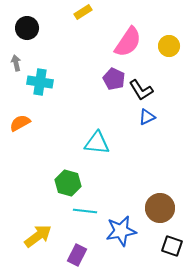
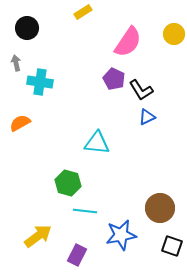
yellow circle: moved 5 px right, 12 px up
blue star: moved 4 px down
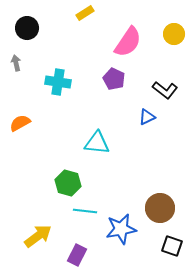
yellow rectangle: moved 2 px right, 1 px down
cyan cross: moved 18 px right
black L-shape: moved 24 px right; rotated 20 degrees counterclockwise
blue star: moved 6 px up
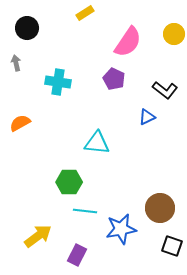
green hexagon: moved 1 px right, 1 px up; rotated 15 degrees counterclockwise
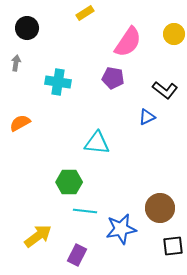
gray arrow: rotated 21 degrees clockwise
purple pentagon: moved 1 px left, 1 px up; rotated 15 degrees counterclockwise
black square: moved 1 px right; rotated 25 degrees counterclockwise
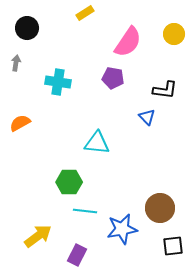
black L-shape: rotated 30 degrees counterclockwise
blue triangle: rotated 48 degrees counterclockwise
blue star: moved 1 px right
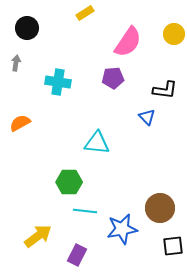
purple pentagon: rotated 15 degrees counterclockwise
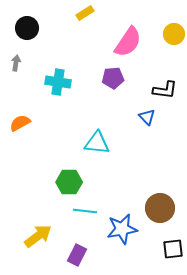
black square: moved 3 px down
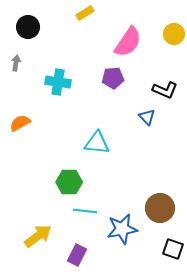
black circle: moved 1 px right, 1 px up
black L-shape: rotated 15 degrees clockwise
black square: rotated 25 degrees clockwise
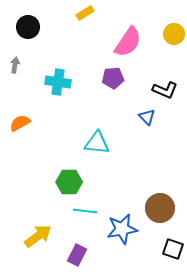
gray arrow: moved 1 px left, 2 px down
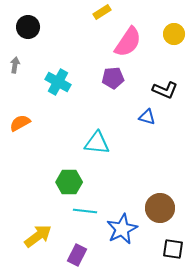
yellow rectangle: moved 17 px right, 1 px up
cyan cross: rotated 20 degrees clockwise
blue triangle: rotated 30 degrees counterclockwise
blue star: rotated 16 degrees counterclockwise
black square: rotated 10 degrees counterclockwise
